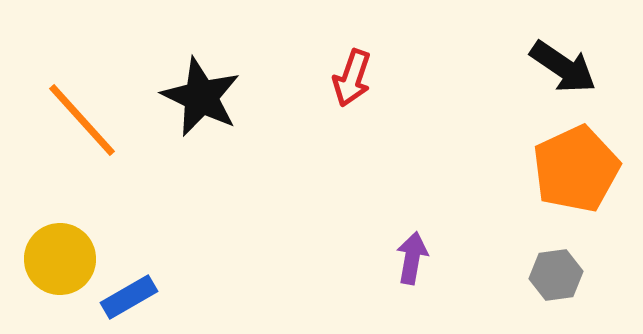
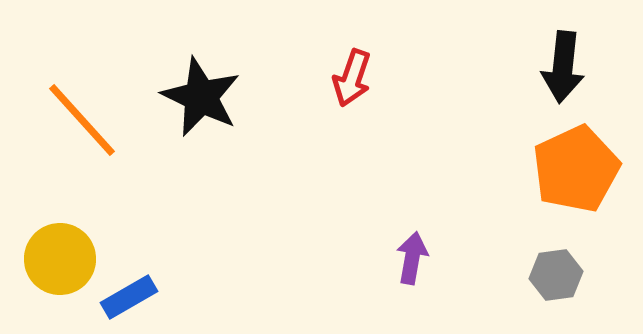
black arrow: rotated 62 degrees clockwise
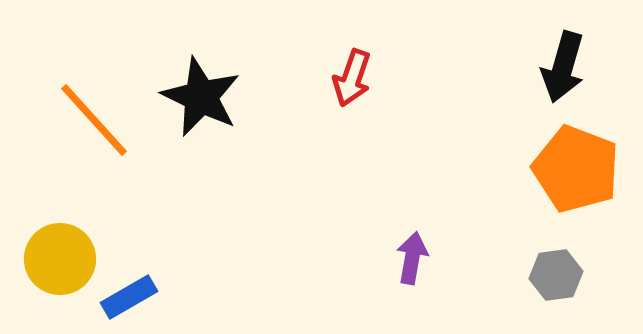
black arrow: rotated 10 degrees clockwise
orange line: moved 12 px right
orange pentagon: rotated 26 degrees counterclockwise
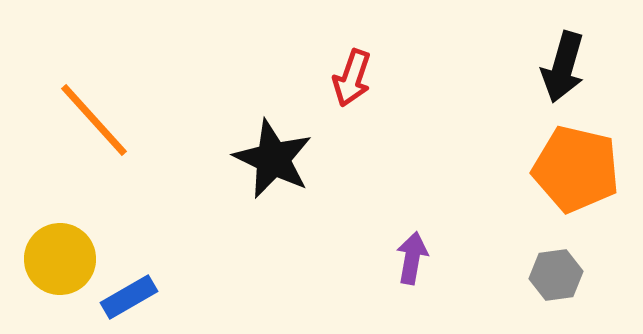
black star: moved 72 px right, 62 px down
orange pentagon: rotated 8 degrees counterclockwise
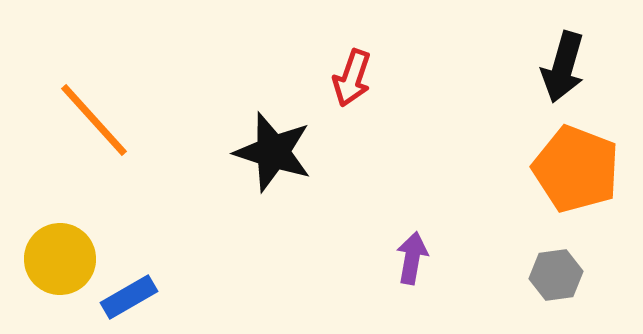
black star: moved 7 px up; rotated 8 degrees counterclockwise
orange pentagon: rotated 8 degrees clockwise
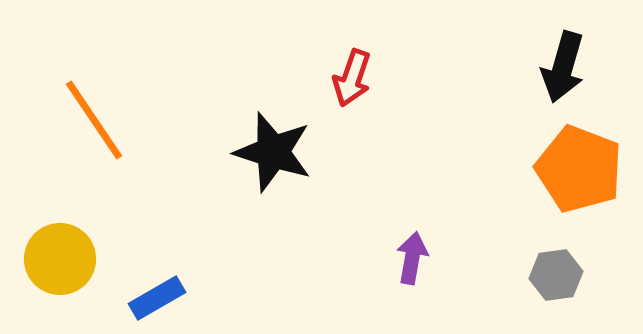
orange line: rotated 8 degrees clockwise
orange pentagon: moved 3 px right
blue rectangle: moved 28 px right, 1 px down
